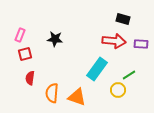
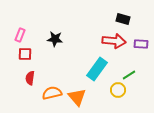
red square: rotated 16 degrees clockwise
orange semicircle: rotated 72 degrees clockwise
orange triangle: rotated 30 degrees clockwise
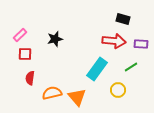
pink rectangle: rotated 24 degrees clockwise
black star: rotated 21 degrees counterclockwise
green line: moved 2 px right, 8 px up
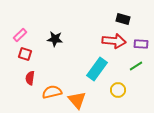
black star: rotated 21 degrees clockwise
red square: rotated 16 degrees clockwise
green line: moved 5 px right, 1 px up
orange semicircle: moved 1 px up
orange triangle: moved 3 px down
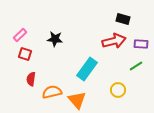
red arrow: rotated 20 degrees counterclockwise
cyan rectangle: moved 10 px left
red semicircle: moved 1 px right, 1 px down
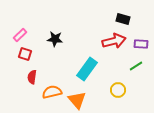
red semicircle: moved 1 px right, 2 px up
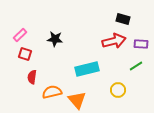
cyan rectangle: rotated 40 degrees clockwise
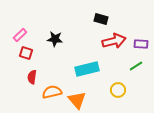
black rectangle: moved 22 px left
red square: moved 1 px right, 1 px up
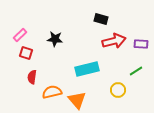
green line: moved 5 px down
